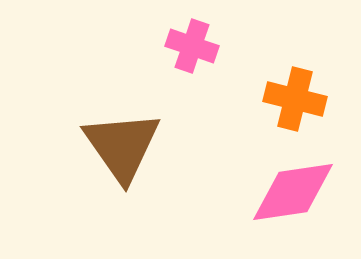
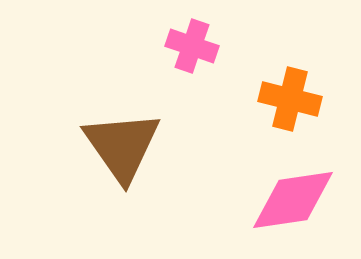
orange cross: moved 5 px left
pink diamond: moved 8 px down
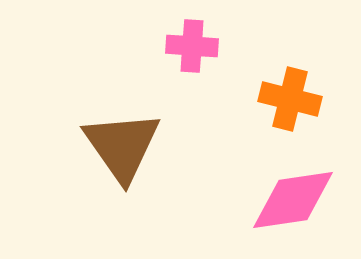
pink cross: rotated 15 degrees counterclockwise
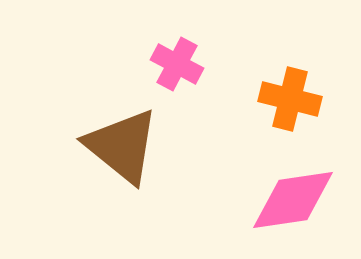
pink cross: moved 15 px left, 18 px down; rotated 24 degrees clockwise
brown triangle: rotated 16 degrees counterclockwise
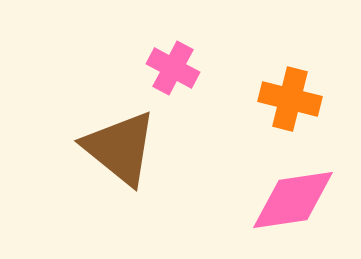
pink cross: moved 4 px left, 4 px down
brown triangle: moved 2 px left, 2 px down
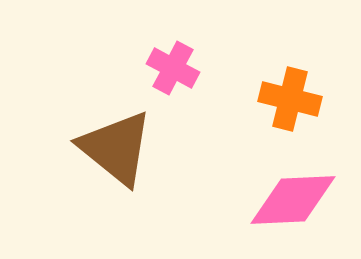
brown triangle: moved 4 px left
pink diamond: rotated 6 degrees clockwise
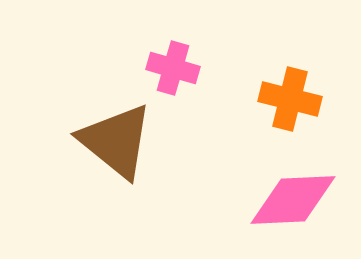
pink cross: rotated 12 degrees counterclockwise
brown triangle: moved 7 px up
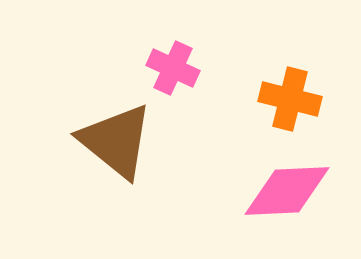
pink cross: rotated 9 degrees clockwise
pink diamond: moved 6 px left, 9 px up
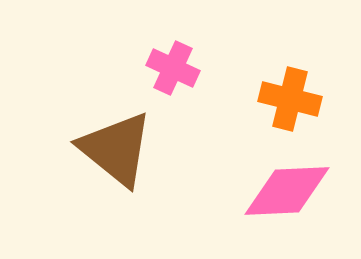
brown triangle: moved 8 px down
